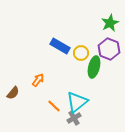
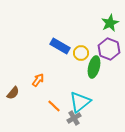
cyan triangle: moved 3 px right
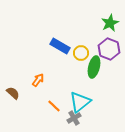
brown semicircle: rotated 88 degrees counterclockwise
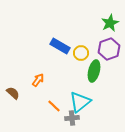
purple hexagon: rotated 20 degrees clockwise
green ellipse: moved 4 px down
gray cross: moved 2 px left; rotated 24 degrees clockwise
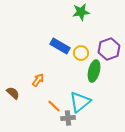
green star: moved 29 px left, 11 px up; rotated 18 degrees clockwise
gray cross: moved 4 px left
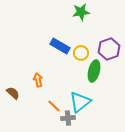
orange arrow: rotated 48 degrees counterclockwise
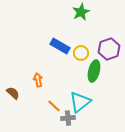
green star: rotated 18 degrees counterclockwise
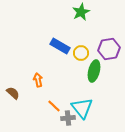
purple hexagon: rotated 10 degrees clockwise
cyan triangle: moved 2 px right, 6 px down; rotated 30 degrees counterclockwise
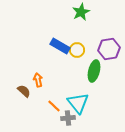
yellow circle: moved 4 px left, 3 px up
brown semicircle: moved 11 px right, 2 px up
cyan triangle: moved 4 px left, 5 px up
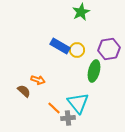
orange arrow: rotated 120 degrees clockwise
orange line: moved 2 px down
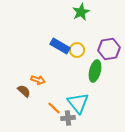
green ellipse: moved 1 px right
